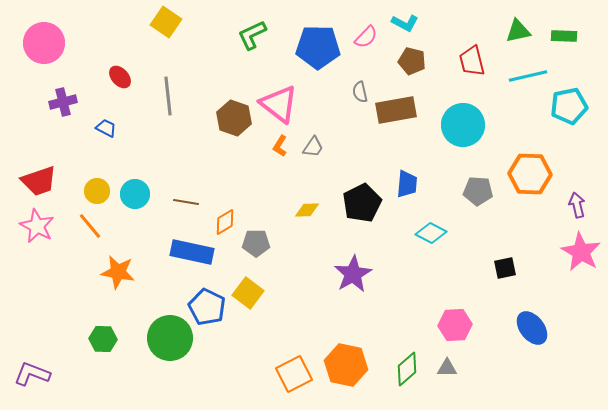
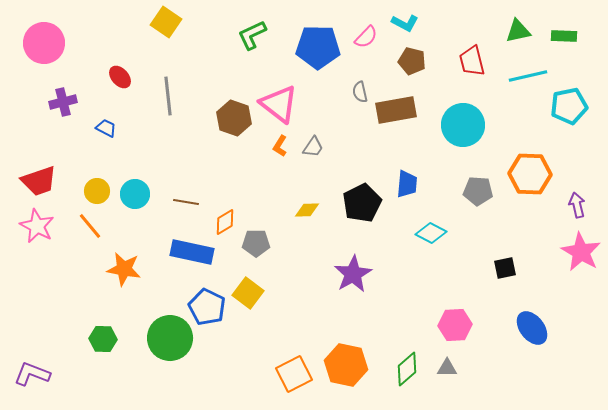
orange star at (118, 272): moved 6 px right, 3 px up
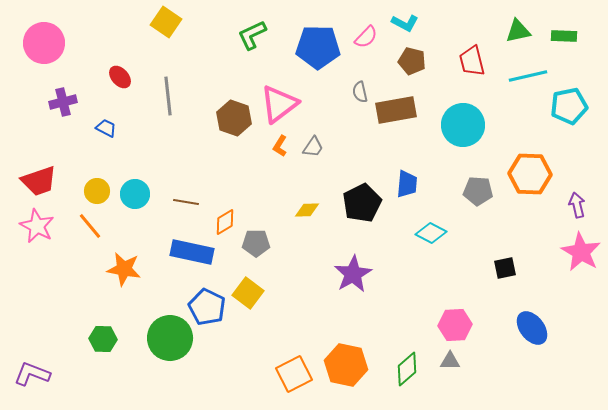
pink triangle at (279, 104): rotated 45 degrees clockwise
gray triangle at (447, 368): moved 3 px right, 7 px up
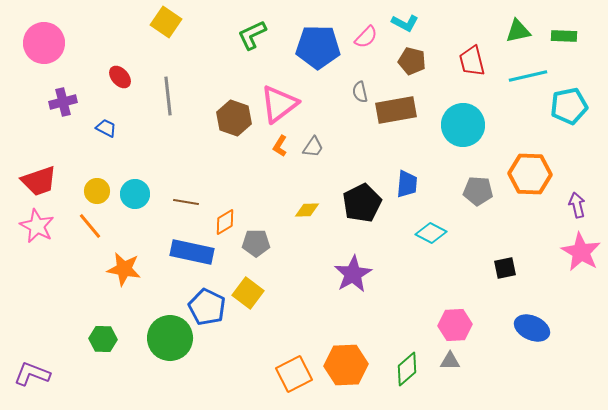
blue ellipse at (532, 328): rotated 28 degrees counterclockwise
orange hexagon at (346, 365): rotated 15 degrees counterclockwise
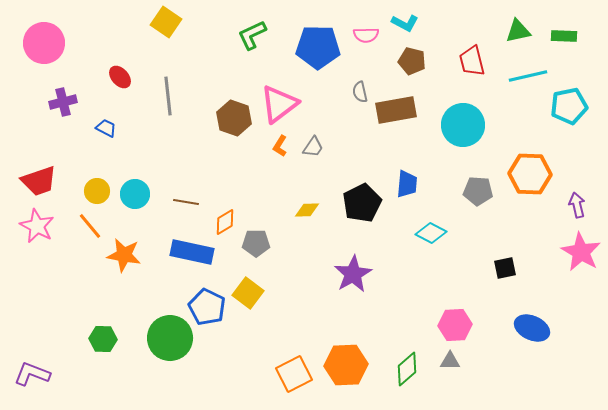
pink semicircle at (366, 37): moved 2 px up; rotated 45 degrees clockwise
orange star at (124, 269): moved 14 px up
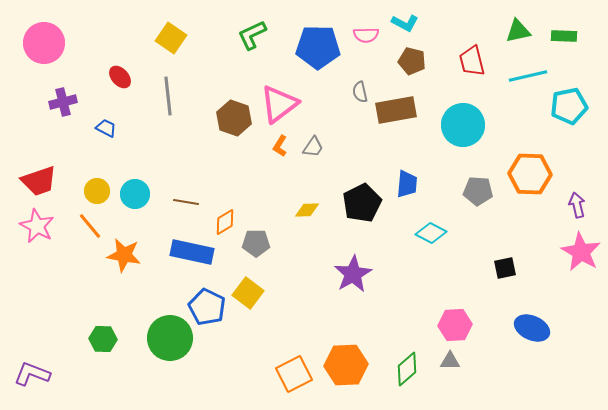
yellow square at (166, 22): moved 5 px right, 16 px down
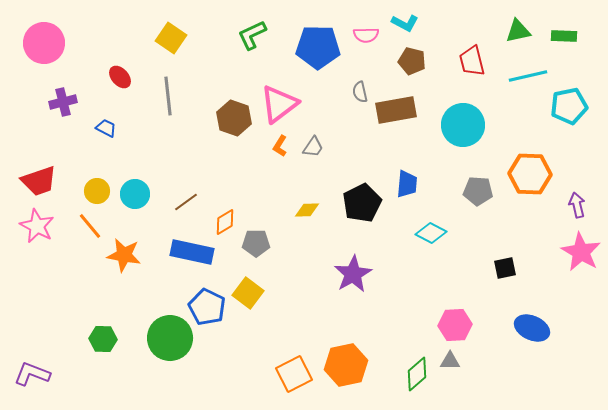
brown line at (186, 202): rotated 45 degrees counterclockwise
orange hexagon at (346, 365): rotated 9 degrees counterclockwise
green diamond at (407, 369): moved 10 px right, 5 px down
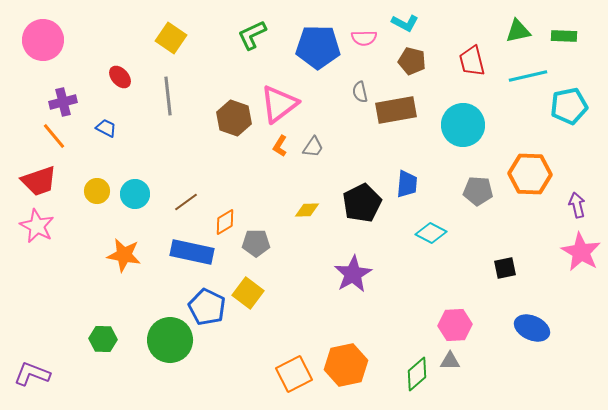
pink semicircle at (366, 35): moved 2 px left, 3 px down
pink circle at (44, 43): moved 1 px left, 3 px up
orange line at (90, 226): moved 36 px left, 90 px up
green circle at (170, 338): moved 2 px down
